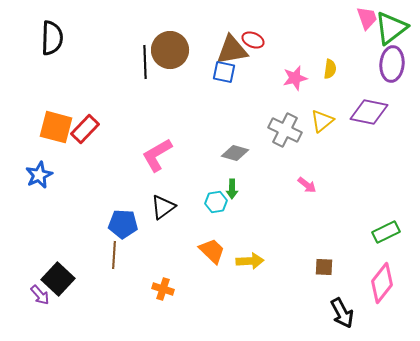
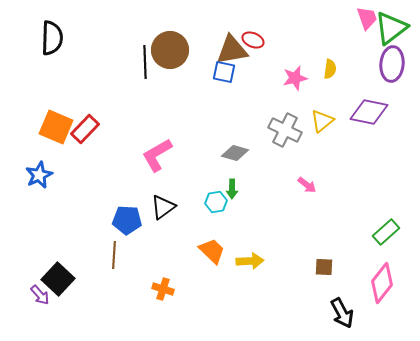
orange square: rotated 8 degrees clockwise
blue pentagon: moved 4 px right, 4 px up
green rectangle: rotated 16 degrees counterclockwise
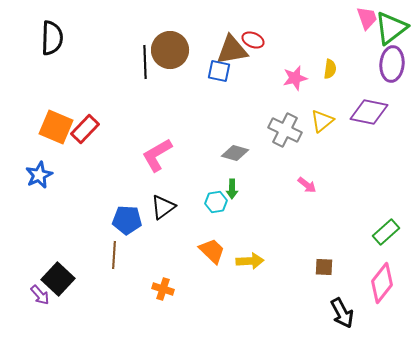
blue square: moved 5 px left, 1 px up
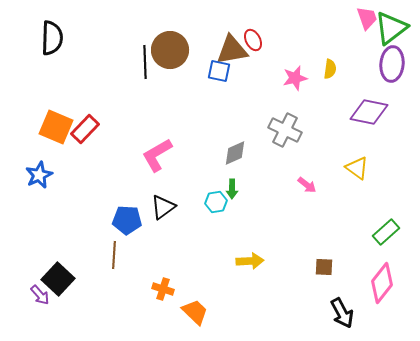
red ellipse: rotated 40 degrees clockwise
yellow triangle: moved 35 px right, 47 px down; rotated 45 degrees counterclockwise
gray diamond: rotated 40 degrees counterclockwise
orange trapezoid: moved 17 px left, 61 px down
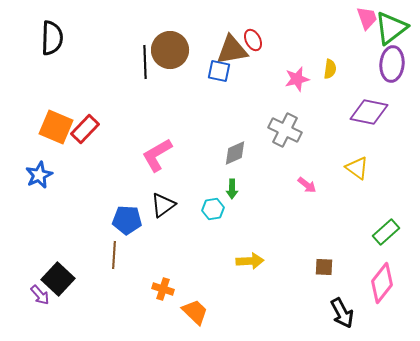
pink star: moved 2 px right, 1 px down
cyan hexagon: moved 3 px left, 7 px down
black triangle: moved 2 px up
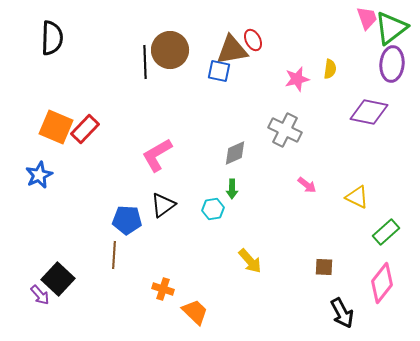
yellow triangle: moved 29 px down; rotated 10 degrees counterclockwise
yellow arrow: rotated 52 degrees clockwise
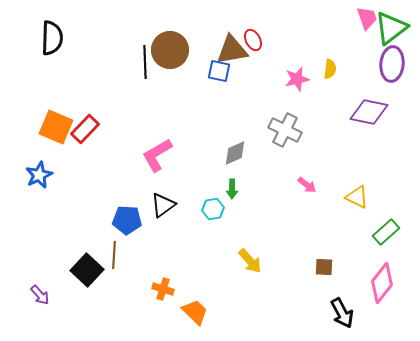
black square: moved 29 px right, 9 px up
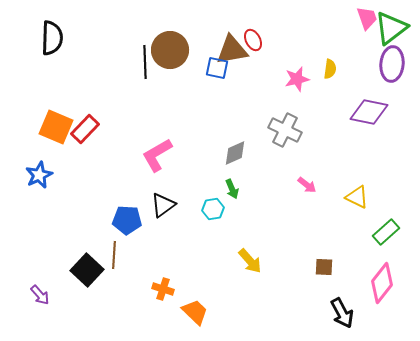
blue square: moved 2 px left, 3 px up
green arrow: rotated 24 degrees counterclockwise
